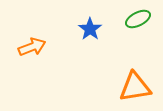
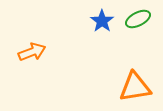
blue star: moved 12 px right, 8 px up
orange arrow: moved 5 px down
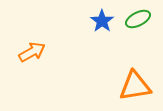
orange arrow: rotated 8 degrees counterclockwise
orange triangle: moved 1 px up
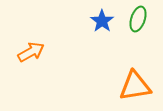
green ellipse: rotated 45 degrees counterclockwise
orange arrow: moved 1 px left
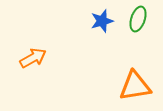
blue star: rotated 20 degrees clockwise
orange arrow: moved 2 px right, 6 px down
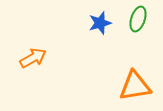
blue star: moved 2 px left, 2 px down
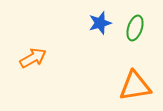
green ellipse: moved 3 px left, 9 px down
